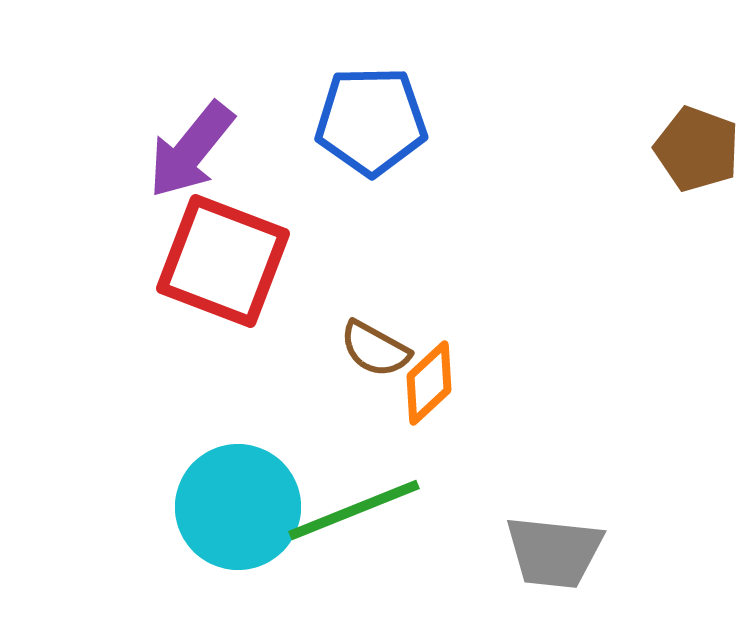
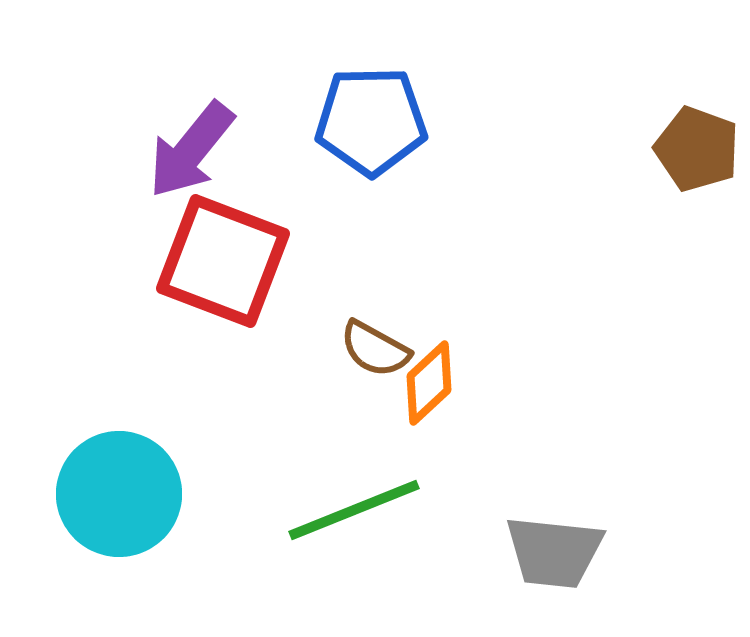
cyan circle: moved 119 px left, 13 px up
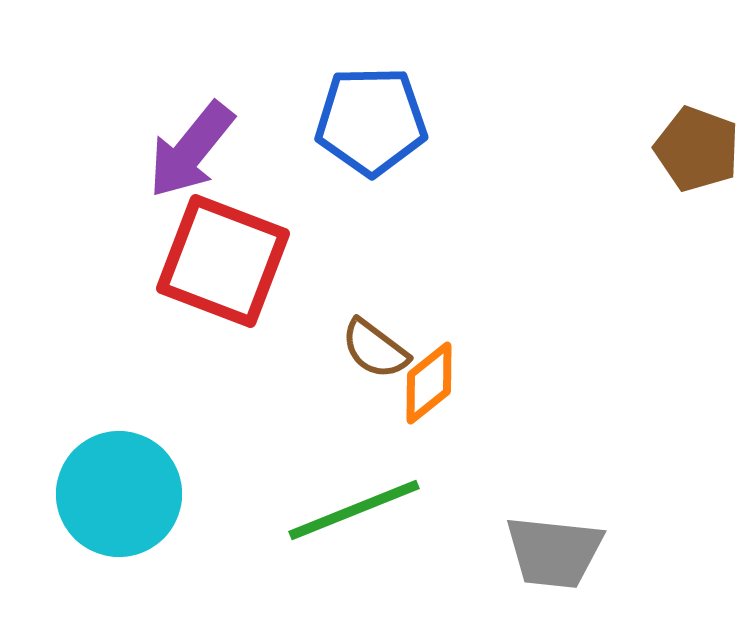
brown semicircle: rotated 8 degrees clockwise
orange diamond: rotated 4 degrees clockwise
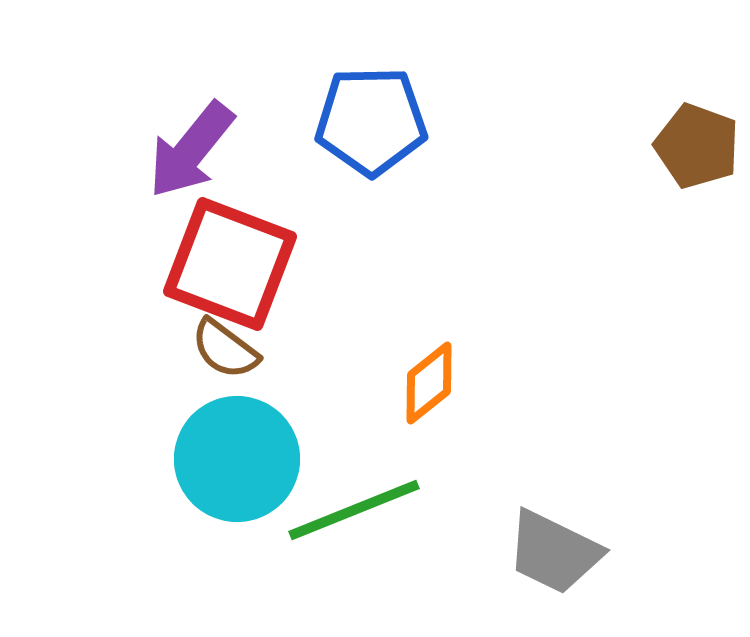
brown pentagon: moved 3 px up
red square: moved 7 px right, 3 px down
brown semicircle: moved 150 px left
cyan circle: moved 118 px right, 35 px up
gray trapezoid: rotated 20 degrees clockwise
